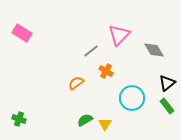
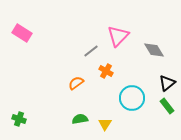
pink triangle: moved 1 px left, 1 px down
green semicircle: moved 5 px left, 1 px up; rotated 21 degrees clockwise
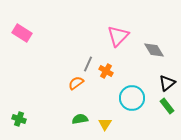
gray line: moved 3 px left, 13 px down; rotated 28 degrees counterclockwise
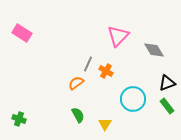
black triangle: rotated 18 degrees clockwise
cyan circle: moved 1 px right, 1 px down
green semicircle: moved 2 px left, 4 px up; rotated 70 degrees clockwise
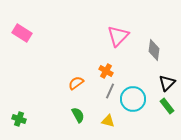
gray diamond: rotated 40 degrees clockwise
gray line: moved 22 px right, 27 px down
black triangle: rotated 24 degrees counterclockwise
yellow triangle: moved 3 px right, 3 px up; rotated 48 degrees counterclockwise
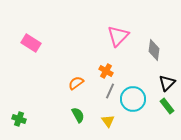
pink rectangle: moved 9 px right, 10 px down
yellow triangle: rotated 40 degrees clockwise
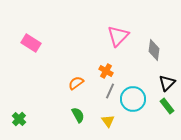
green cross: rotated 24 degrees clockwise
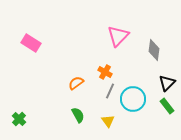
orange cross: moved 1 px left, 1 px down
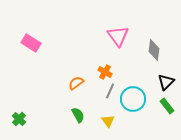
pink triangle: rotated 20 degrees counterclockwise
black triangle: moved 1 px left, 1 px up
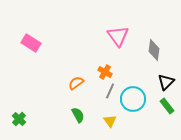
yellow triangle: moved 2 px right
